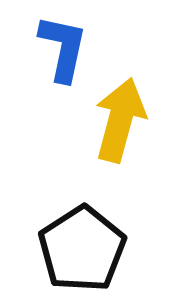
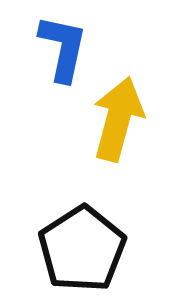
yellow arrow: moved 2 px left, 1 px up
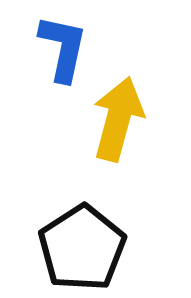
black pentagon: moved 1 px up
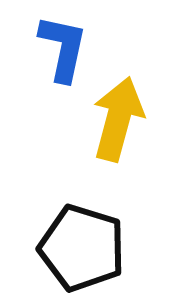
black pentagon: rotated 22 degrees counterclockwise
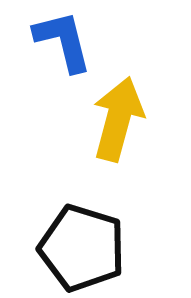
blue L-shape: moved 7 px up; rotated 26 degrees counterclockwise
